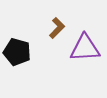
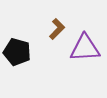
brown L-shape: moved 1 px down
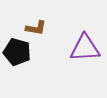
brown L-shape: moved 21 px left, 1 px up; rotated 55 degrees clockwise
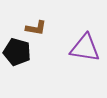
purple triangle: rotated 12 degrees clockwise
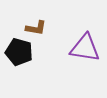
black pentagon: moved 2 px right
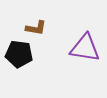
black pentagon: moved 2 px down; rotated 8 degrees counterclockwise
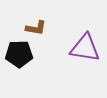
black pentagon: rotated 8 degrees counterclockwise
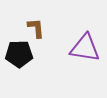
brown L-shape: rotated 105 degrees counterclockwise
